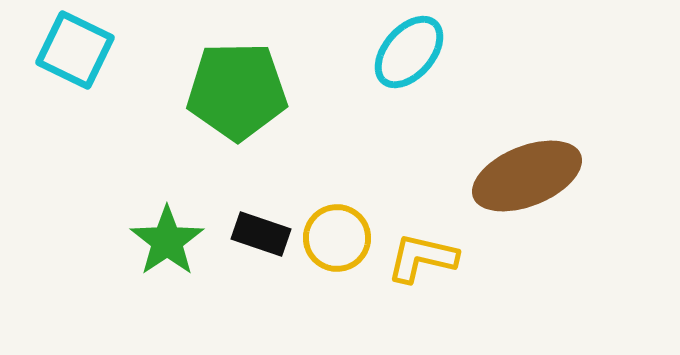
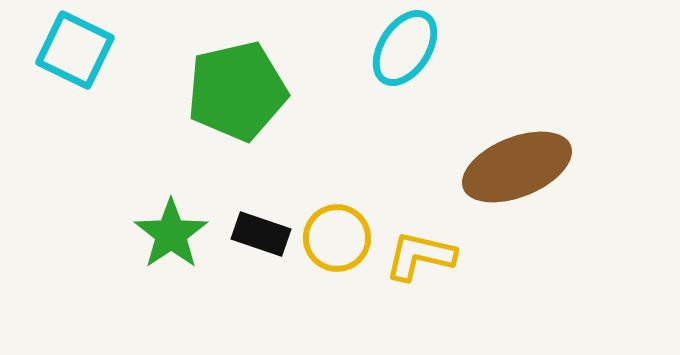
cyan ellipse: moved 4 px left, 4 px up; rotated 8 degrees counterclockwise
green pentagon: rotated 12 degrees counterclockwise
brown ellipse: moved 10 px left, 9 px up
green star: moved 4 px right, 7 px up
yellow L-shape: moved 2 px left, 2 px up
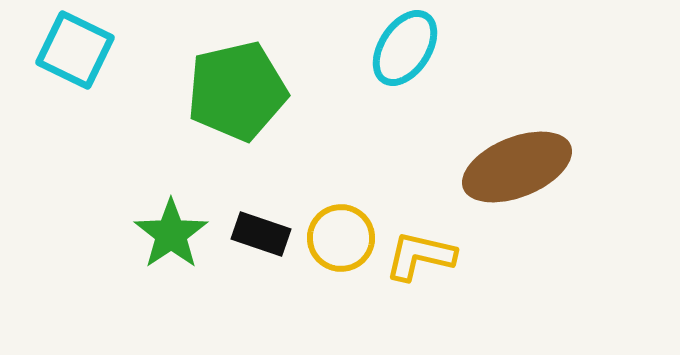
yellow circle: moved 4 px right
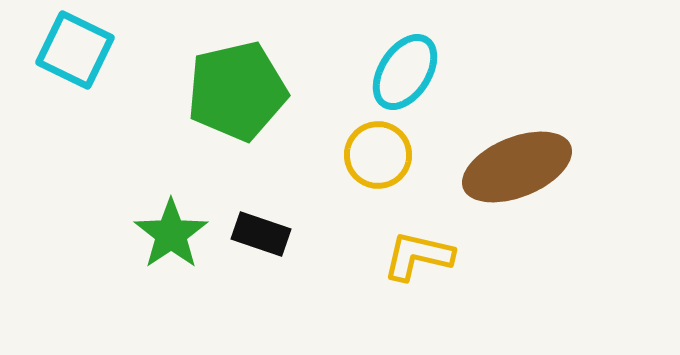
cyan ellipse: moved 24 px down
yellow circle: moved 37 px right, 83 px up
yellow L-shape: moved 2 px left
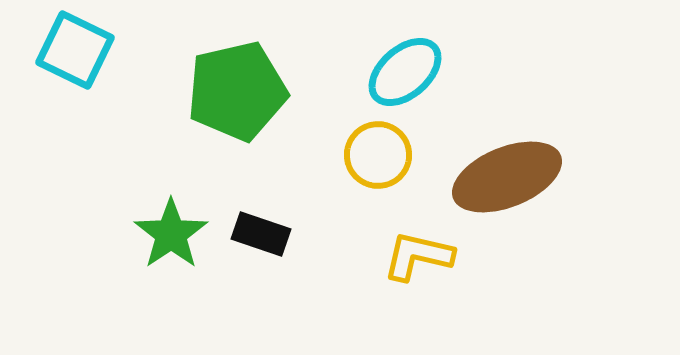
cyan ellipse: rotated 16 degrees clockwise
brown ellipse: moved 10 px left, 10 px down
